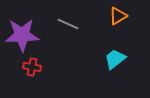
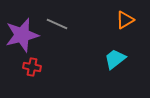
orange triangle: moved 7 px right, 4 px down
gray line: moved 11 px left
purple star: rotated 12 degrees counterclockwise
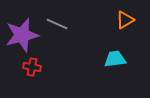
cyan trapezoid: rotated 30 degrees clockwise
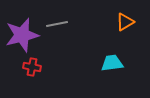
orange triangle: moved 2 px down
gray line: rotated 35 degrees counterclockwise
cyan trapezoid: moved 3 px left, 4 px down
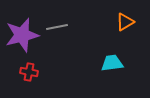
gray line: moved 3 px down
red cross: moved 3 px left, 5 px down
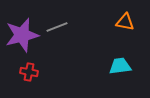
orange triangle: rotated 42 degrees clockwise
gray line: rotated 10 degrees counterclockwise
cyan trapezoid: moved 8 px right, 3 px down
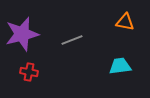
gray line: moved 15 px right, 13 px down
purple star: moved 1 px up
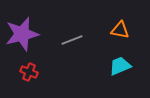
orange triangle: moved 5 px left, 8 px down
cyan trapezoid: rotated 15 degrees counterclockwise
red cross: rotated 12 degrees clockwise
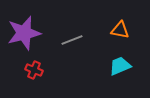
purple star: moved 2 px right, 1 px up
red cross: moved 5 px right, 2 px up
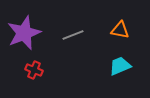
purple star: rotated 8 degrees counterclockwise
gray line: moved 1 px right, 5 px up
